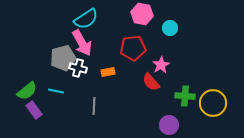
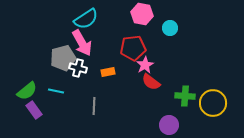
pink star: moved 16 px left
red semicircle: rotated 12 degrees counterclockwise
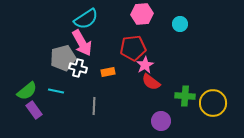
pink hexagon: rotated 15 degrees counterclockwise
cyan circle: moved 10 px right, 4 px up
purple circle: moved 8 px left, 4 px up
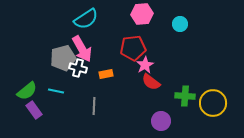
pink arrow: moved 6 px down
orange rectangle: moved 2 px left, 2 px down
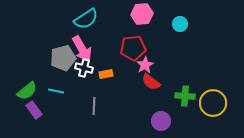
white cross: moved 6 px right
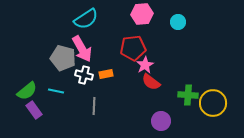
cyan circle: moved 2 px left, 2 px up
gray pentagon: rotated 30 degrees clockwise
white cross: moved 7 px down
green cross: moved 3 px right, 1 px up
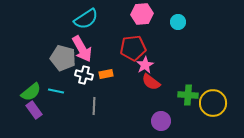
green semicircle: moved 4 px right, 1 px down
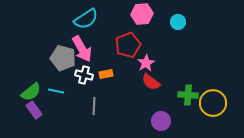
red pentagon: moved 5 px left, 3 px up; rotated 15 degrees counterclockwise
pink star: moved 1 px right, 2 px up
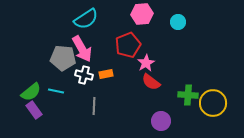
gray pentagon: rotated 10 degrees counterclockwise
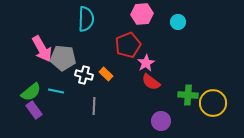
cyan semicircle: rotated 55 degrees counterclockwise
pink arrow: moved 40 px left
orange rectangle: rotated 56 degrees clockwise
